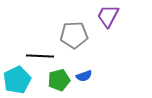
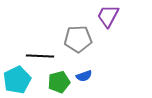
gray pentagon: moved 4 px right, 4 px down
green pentagon: moved 2 px down
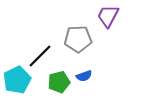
black line: rotated 48 degrees counterclockwise
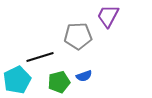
gray pentagon: moved 3 px up
black line: moved 1 px down; rotated 28 degrees clockwise
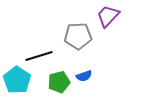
purple trapezoid: rotated 15 degrees clockwise
black line: moved 1 px left, 1 px up
cyan pentagon: rotated 12 degrees counterclockwise
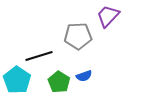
green pentagon: rotated 25 degrees counterclockwise
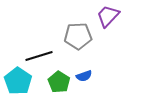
cyan pentagon: moved 1 px right, 1 px down
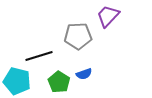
blue semicircle: moved 2 px up
cyan pentagon: moved 1 px left; rotated 20 degrees counterclockwise
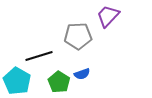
blue semicircle: moved 2 px left
cyan pentagon: rotated 16 degrees clockwise
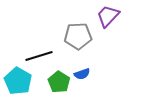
cyan pentagon: moved 1 px right
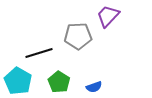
black line: moved 3 px up
blue semicircle: moved 12 px right, 13 px down
